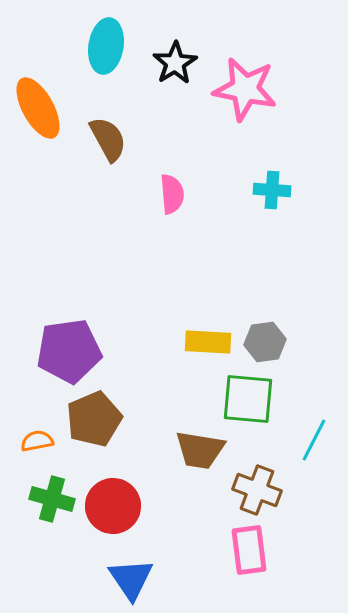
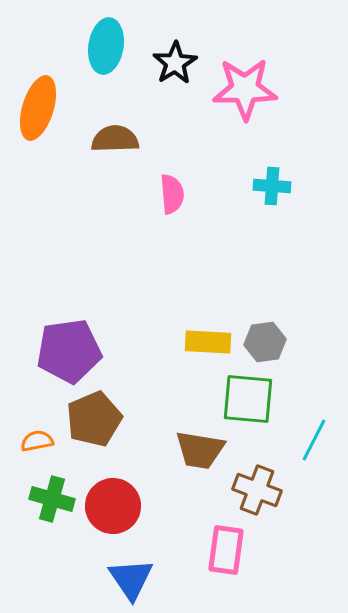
pink star: rotated 12 degrees counterclockwise
orange ellipse: rotated 46 degrees clockwise
brown semicircle: moved 7 px right; rotated 63 degrees counterclockwise
cyan cross: moved 4 px up
pink rectangle: moved 23 px left; rotated 15 degrees clockwise
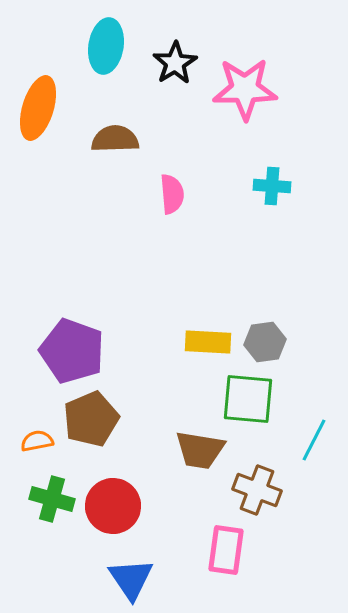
purple pentagon: moved 3 px right; rotated 28 degrees clockwise
brown pentagon: moved 3 px left
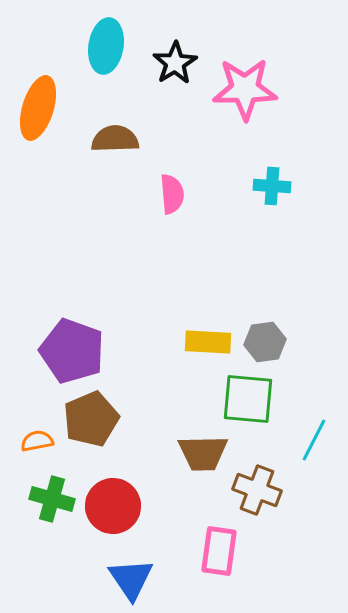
brown trapezoid: moved 3 px right, 3 px down; rotated 10 degrees counterclockwise
pink rectangle: moved 7 px left, 1 px down
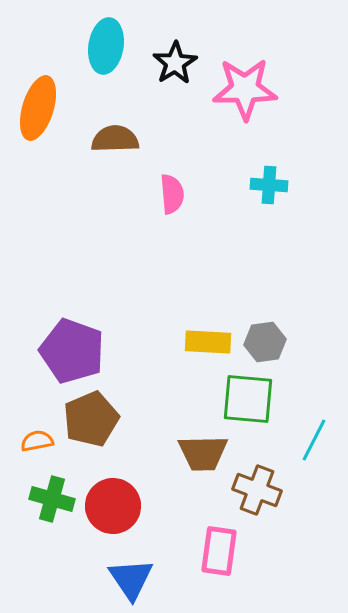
cyan cross: moved 3 px left, 1 px up
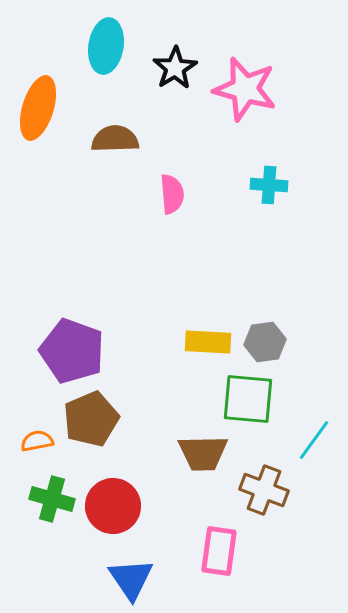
black star: moved 5 px down
pink star: rotated 16 degrees clockwise
cyan line: rotated 9 degrees clockwise
brown cross: moved 7 px right
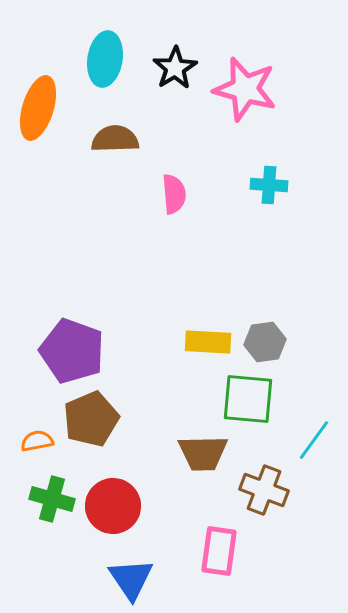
cyan ellipse: moved 1 px left, 13 px down
pink semicircle: moved 2 px right
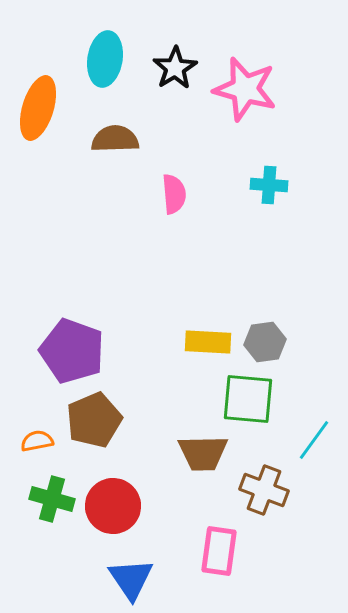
brown pentagon: moved 3 px right, 1 px down
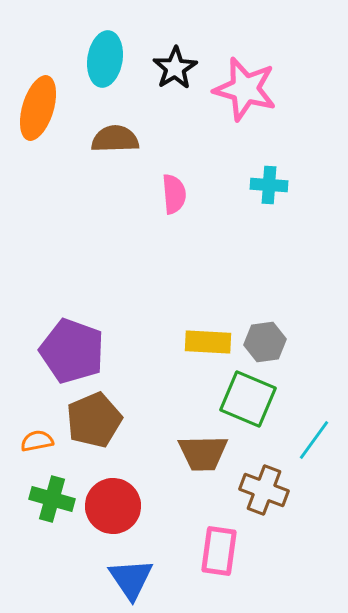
green square: rotated 18 degrees clockwise
